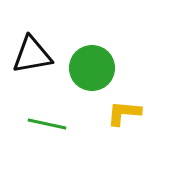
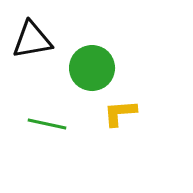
black triangle: moved 15 px up
yellow L-shape: moved 4 px left; rotated 9 degrees counterclockwise
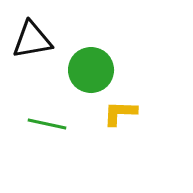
green circle: moved 1 px left, 2 px down
yellow L-shape: rotated 6 degrees clockwise
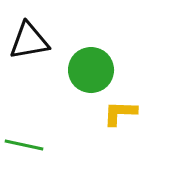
black triangle: moved 3 px left, 1 px down
green line: moved 23 px left, 21 px down
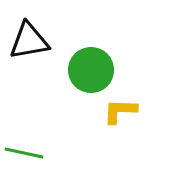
yellow L-shape: moved 2 px up
green line: moved 8 px down
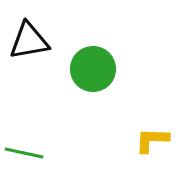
green circle: moved 2 px right, 1 px up
yellow L-shape: moved 32 px right, 29 px down
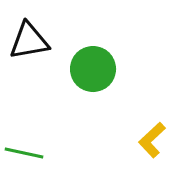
yellow L-shape: rotated 45 degrees counterclockwise
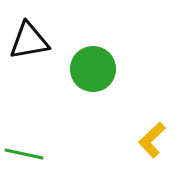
green line: moved 1 px down
